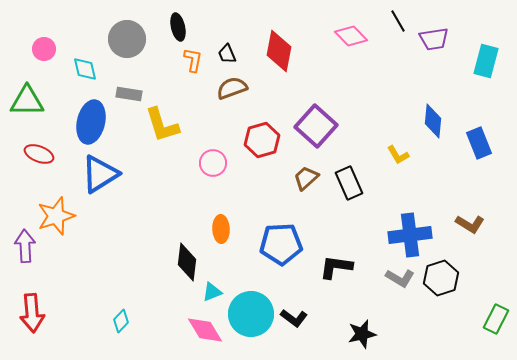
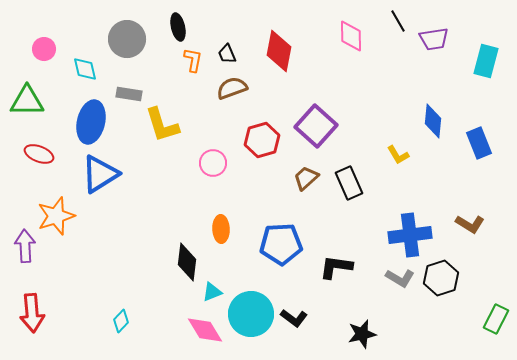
pink diamond at (351, 36): rotated 44 degrees clockwise
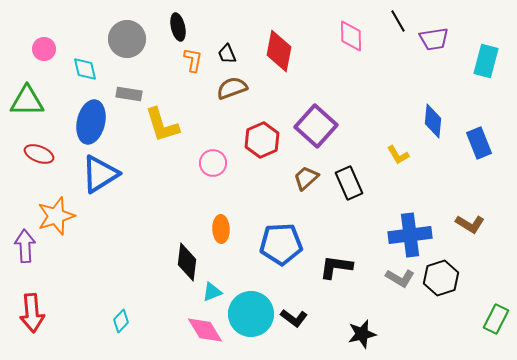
red hexagon at (262, 140): rotated 8 degrees counterclockwise
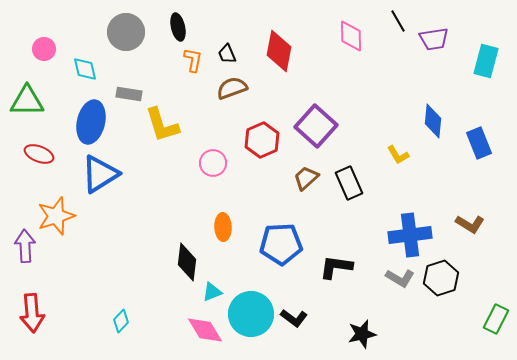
gray circle at (127, 39): moved 1 px left, 7 px up
orange ellipse at (221, 229): moved 2 px right, 2 px up
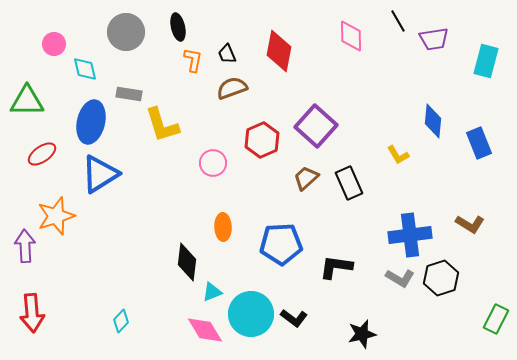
pink circle at (44, 49): moved 10 px right, 5 px up
red ellipse at (39, 154): moved 3 px right; rotated 56 degrees counterclockwise
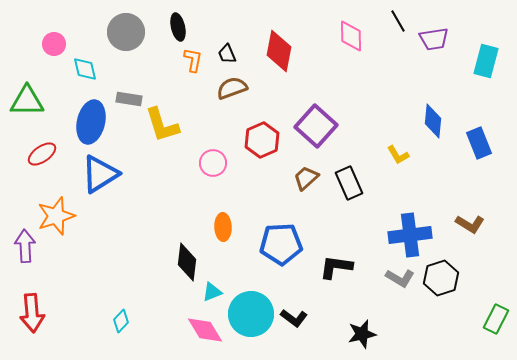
gray rectangle at (129, 94): moved 5 px down
